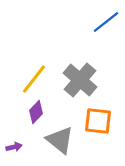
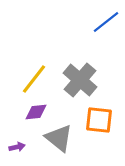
purple diamond: rotated 40 degrees clockwise
orange square: moved 1 px right, 1 px up
gray triangle: moved 1 px left, 2 px up
purple arrow: moved 3 px right
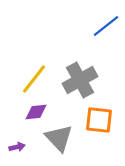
blue line: moved 4 px down
gray cross: rotated 20 degrees clockwise
gray triangle: rotated 8 degrees clockwise
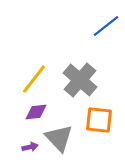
gray cross: rotated 20 degrees counterclockwise
purple arrow: moved 13 px right
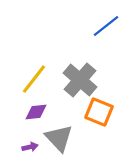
orange square: moved 8 px up; rotated 16 degrees clockwise
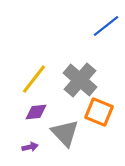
gray triangle: moved 6 px right, 5 px up
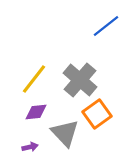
orange square: moved 2 px left, 2 px down; rotated 32 degrees clockwise
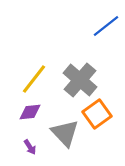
purple diamond: moved 6 px left
purple arrow: rotated 70 degrees clockwise
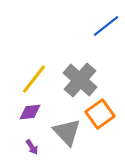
orange square: moved 3 px right
gray triangle: moved 2 px right, 1 px up
purple arrow: moved 2 px right
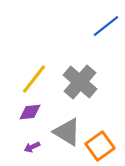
gray cross: moved 2 px down
orange square: moved 32 px down
gray triangle: rotated 16 degrees counterclockwise
purple arrow: rotated 98 degrees clockwise
